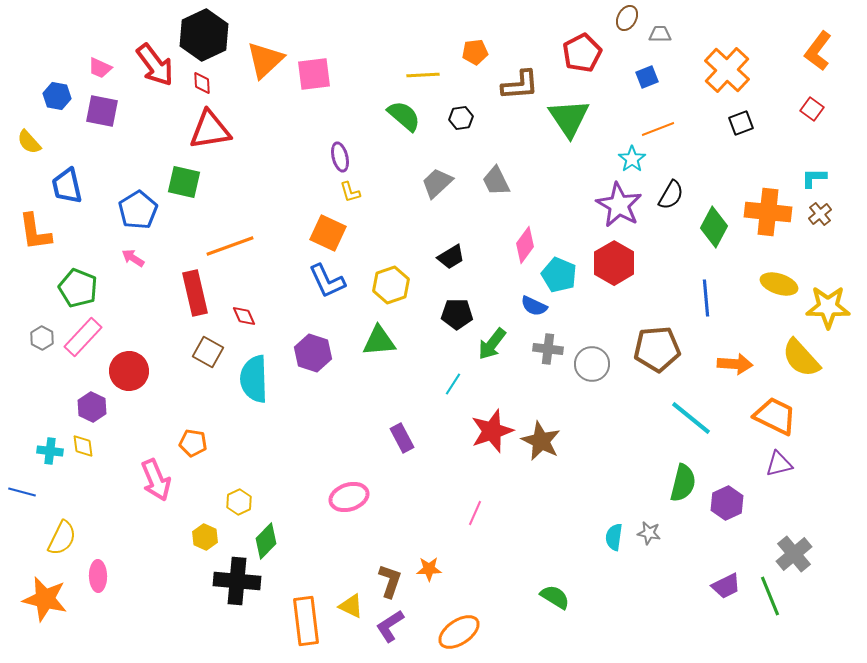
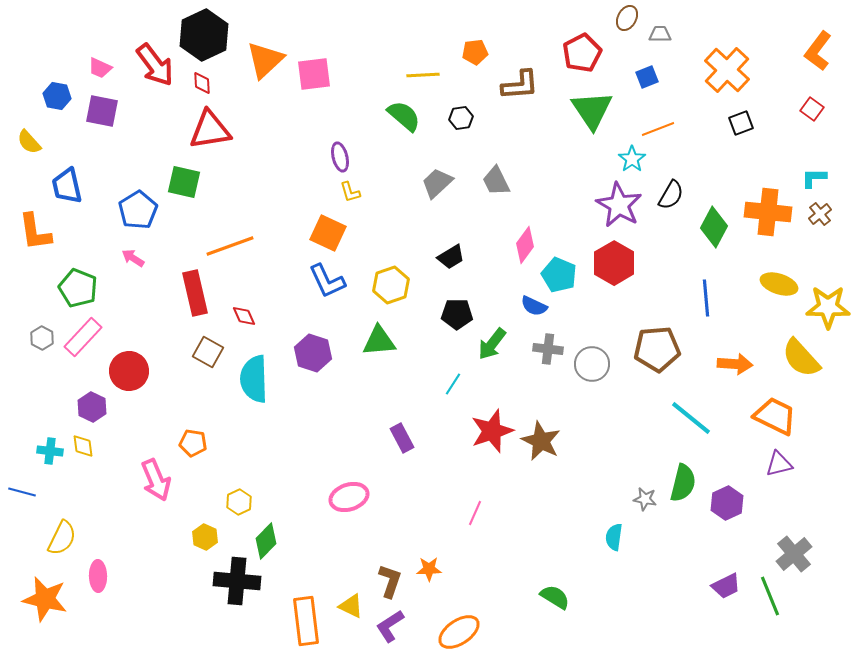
green triangle at (569, 118): moved 23 px right, 8 px up
gray star at (649, 533): moved 4 px left, 34 px up
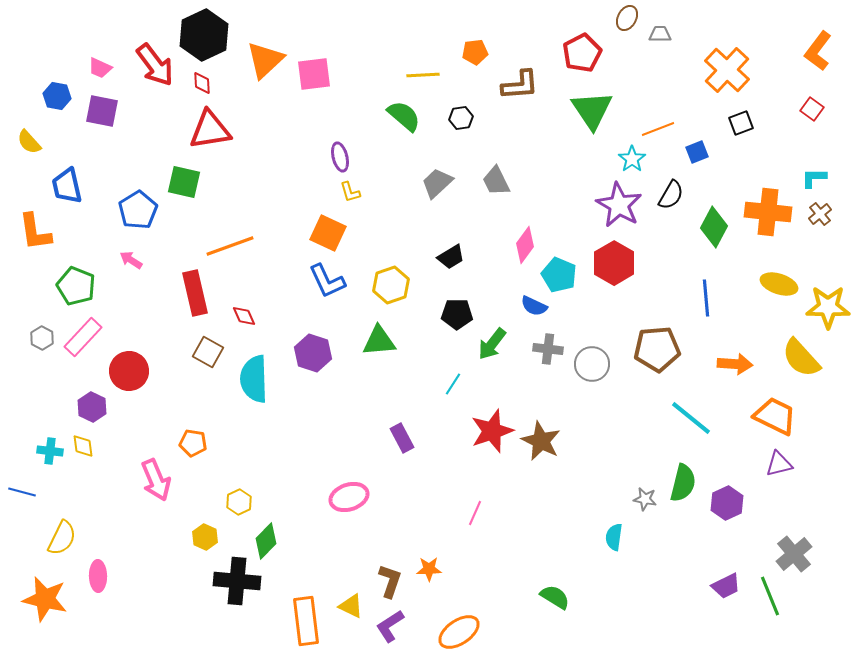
blue square at (647, 77): moved 50 px right, 75 px down
pink arrow at (133, 258): moved 2 px left, 2 px down
green pentagon at (78, 288): moved 2 px left, 2 px up
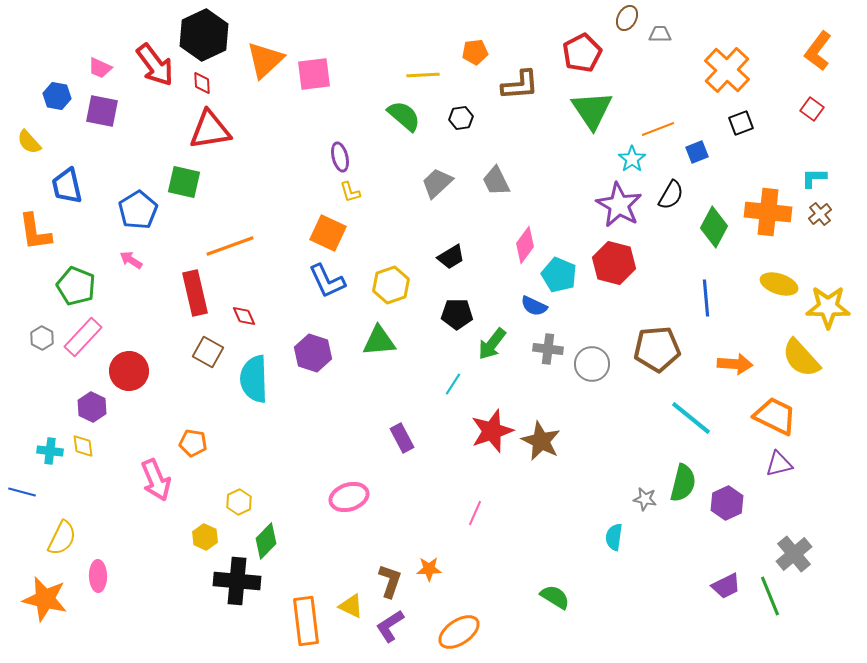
red hexagon at (614, 263): rotated 15 degrees counterclockwise
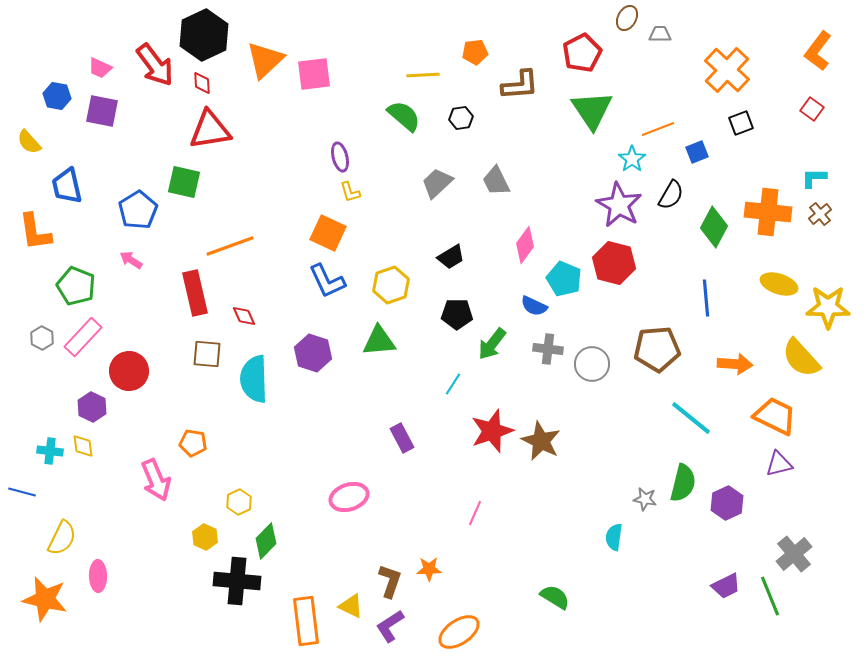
cyan pentagon at (559, 275): moved 5 px right, 4 px down
brown square at (208, 352): moved 1 px left, 2 px down; rotated 24 degrees counterclockwise
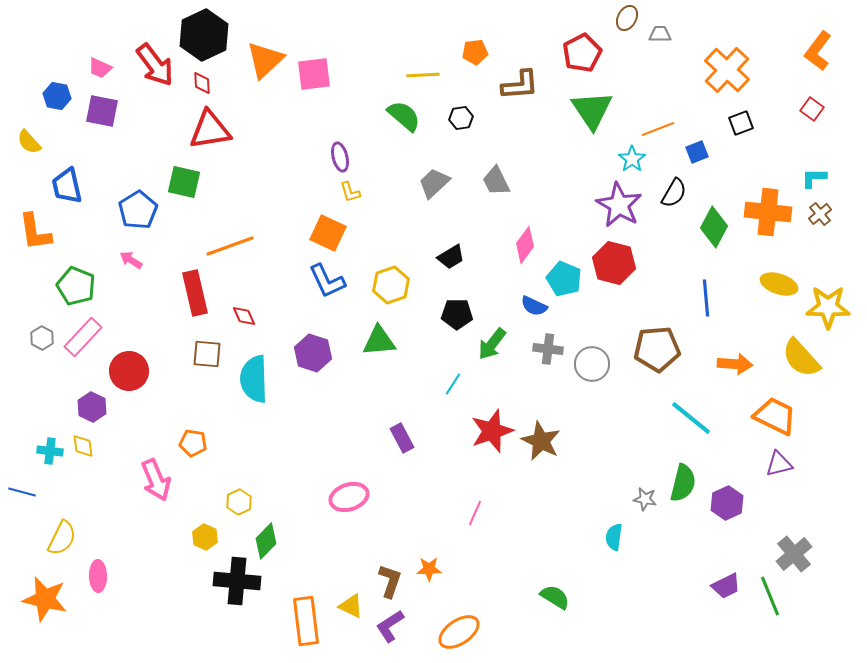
gray trapezoid at (437, 183): moved 3 px left
black semicircle at (671, 195): moved 3 px right, 2 px up
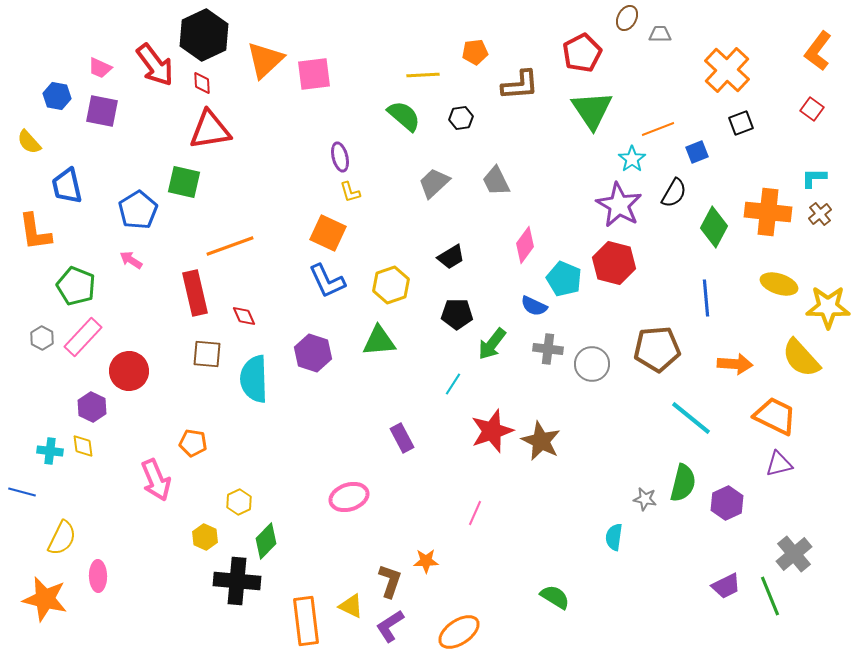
orange star at (429, 569): moved 3 px left, 8 px up
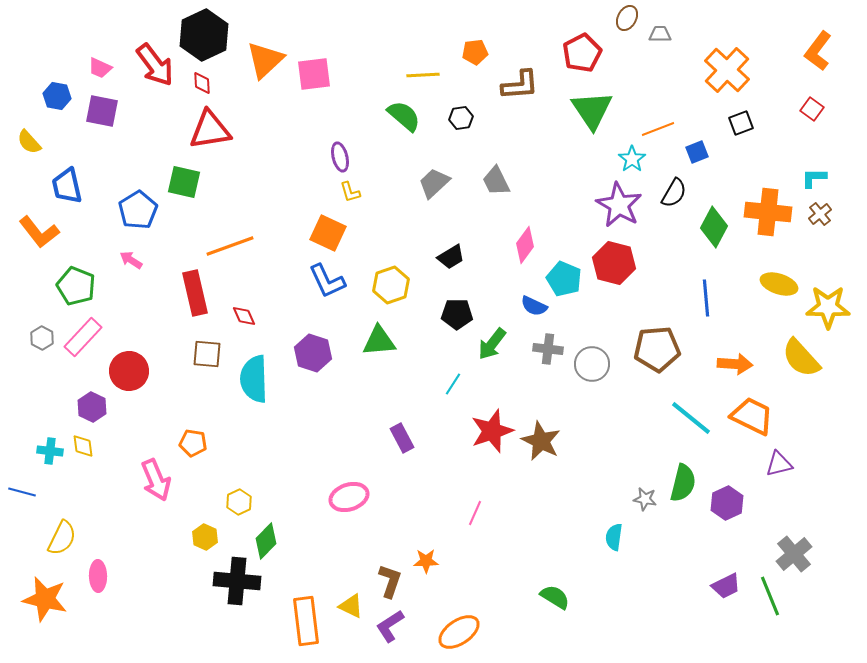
orange L-shape at (35, 232): moved 4 px right; rotated 30 degrees counterclockwise
orange trapezoid at (775, 416): moved 23 px left
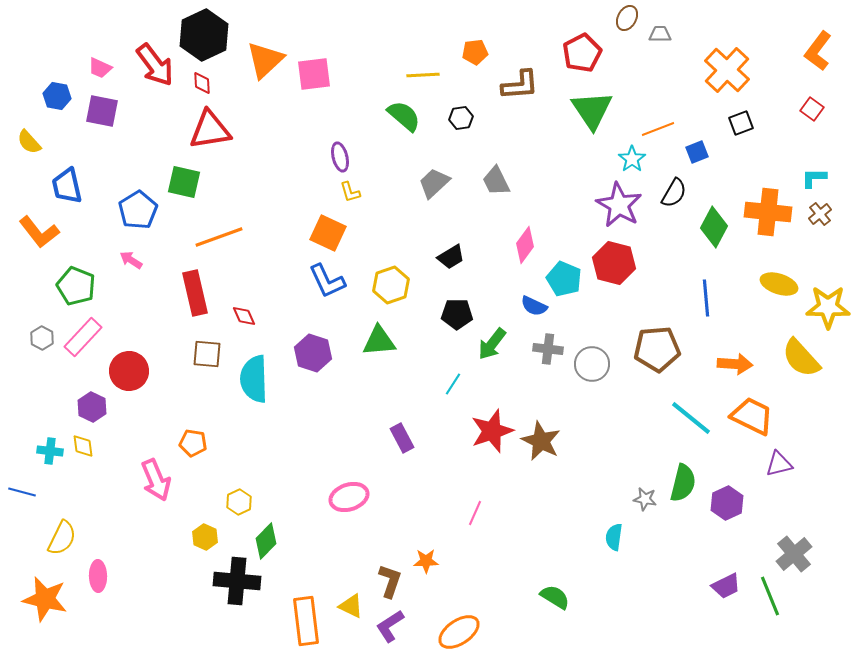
orange line at (230, 246): moved 11 px left, 9 px up
